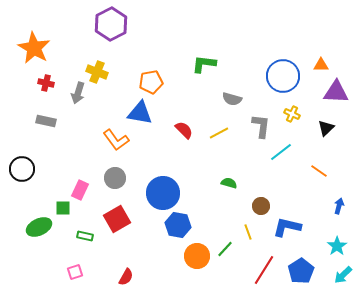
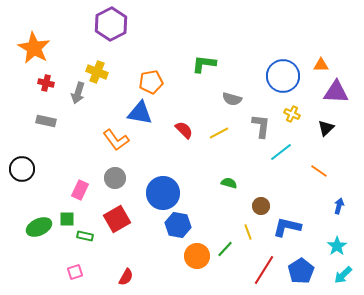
green square at (63, 208): moved 4 px right, 11 px down
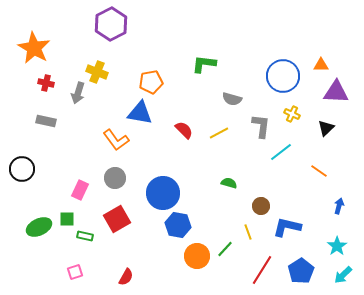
red line at (264, 270): moved 2 px left
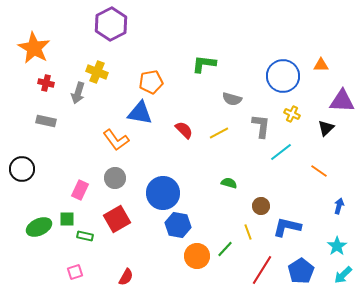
purple triangle at (336, 92): moved 6 px right, 9 px down
